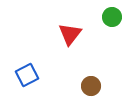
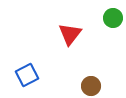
green circle: moved 1 px right, 1 px down
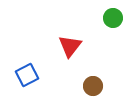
red triangle: moved 12 px down
brown circle: moved 2 px right
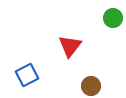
brown circle: moved 2 px left
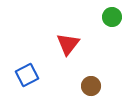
green circle: moved 1 px left, 1 px up
red triangle: moved 2 px left, 2 px up
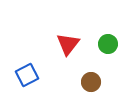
green circle: moved 4 px left, 27 px down
brown circle: moved 4 px up
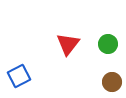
blue square: moved 8 px left, 1 px down
brown circle: moved 21 px right
